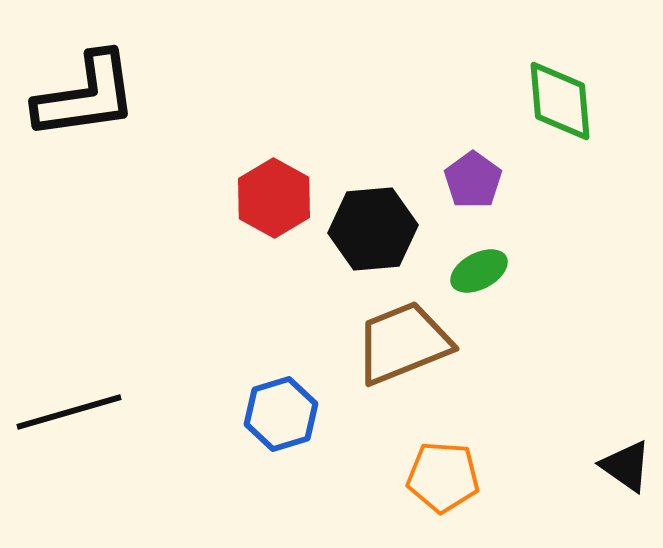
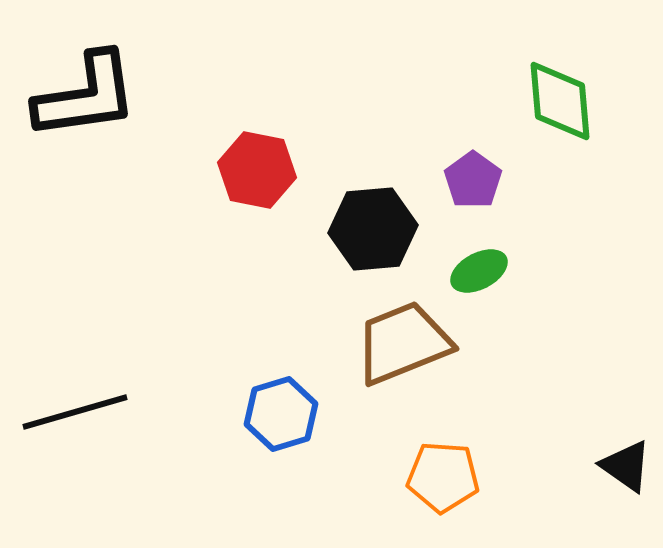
red hexagon: moved 17 px left, 28 px up; rotated 18 degrees counterclockwise
black line: moved 6 px right
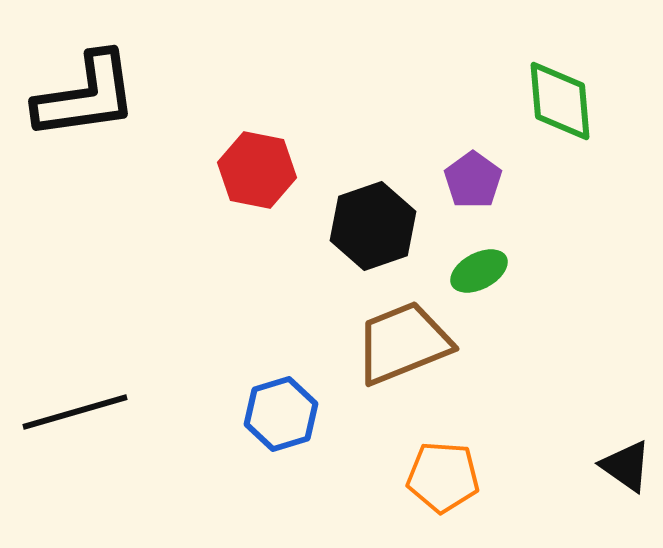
black hexagon: moved 3 px up; rotated 14 degrees counterclockwise
